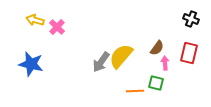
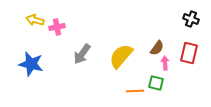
pink cross: rotated 35 degrees clockwise
gray arrow: moved 19 px left, 8 px up
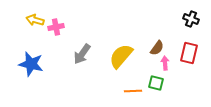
pink cross: moved 1 px left
orange line: moved 2 px left
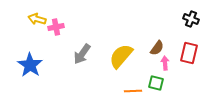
yellow arrow: moved 2 px right, 1 px up
blue star: moved 1 px left, 1 px down; rotated 20 degrees clockwise
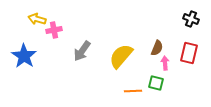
pink cross: moved 2 px left, 3 px down
brown semicircle: rotated 14 degrees counterclockwise
gray arrow: moved 3 px up
blue star: moved 6 px left, 9 px up
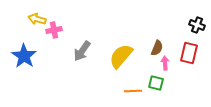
black cross: moved 6 px right, 6 px down
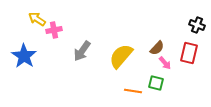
yellow arrow: rotated 18 degrees clockwise
brown semicircle: rotated 21 degrees clockwise
pink arrow: rotated 144 degrees clockwise
orange line: rotated 12 degrees clockwise
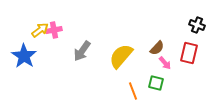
yellow arrow: moved 3 px right, 11 px down; rotated 108 degrees clockwise
orange line: rotated 60 degrees clockwise
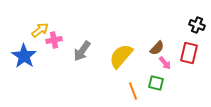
pink cross: moved 10 px down
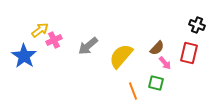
pink cross: rotated 14 degrees counterclockwise
gray arrow: moved 6 px right, 5 px up; rotated 15 degrees clockwise
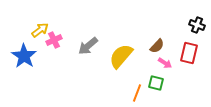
brown semicircle: moved 2 px up
pink arrow: rotated 16 degrees counterclockwise
orange line: moved 4 px right, 2 px down; rotated 42 degrees clockwise
